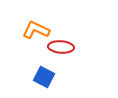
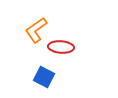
orange L-shape: rotated 60 degrees counterclockwise
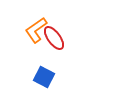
red ellipse: moved 7 px left, 9 px up; rotated 50 degrees clockwise
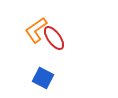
blue square: moved 1 px left, 1 px down
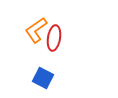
red ellipse: rotated 45 degrees clockwise
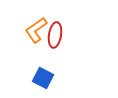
red ellipse: moved 1 px right, 3 px up
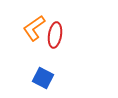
orange L-shape: moved 2 px left, 2 px up
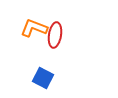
orange L-shape: rotated 56 degrees clockwise
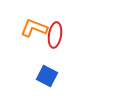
blue square: moved 4 px right, 2 px up
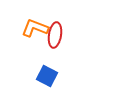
orange L-shape: moved 1 px right
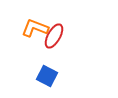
red ellipse: moved 1 px left, 1 px down; rotated 20 degrees clockwise
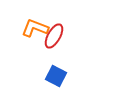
blue square: moved 9 px right
